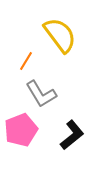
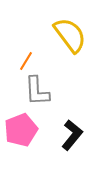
yellow semicircle: moved 10 px right
gray L-shape: moved 4 px left, 3 px up; rotated 28 degrees clockwise
black L-shape: rotated 12 degrees counterclockwise
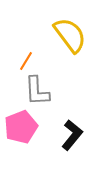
pink pentagon: moved 3 px up
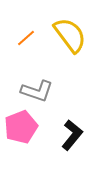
orange line: moved 23 px up; rotated 18 degrees clockwise
gray L-shape: rotated 68 degrees counterclockwise
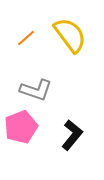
gray L-shape: moved 1 px left, 1 px up
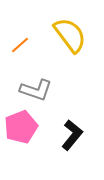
orange line: moved 6 px left, 7 px down
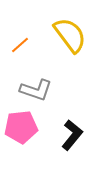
pink pentagon: rotated 16 degrees clockwise
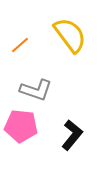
pink pentagon: moved 1 px up; rotated 12 degrees clockwise
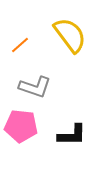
gray L-shape: moved 1 px left, 3 px up
black L-shape: rotated 52 degrees clockwise
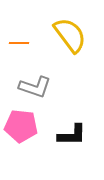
orange line: moved 1 px left, 2 px up; rotated 42 degrees clockwise
